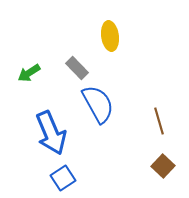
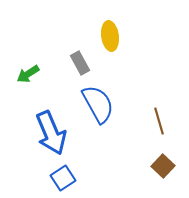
gray rectangle: moved 3 px right, 5 px up; rotated 15 degrees clockwise
green arrow: moved 1 px left, 1 px down
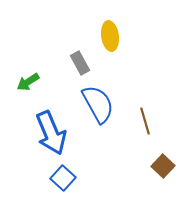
green arrow: moved 8 px down
brown line: moved 14 px left
blue square: rotated 15 degrees counterclockwise
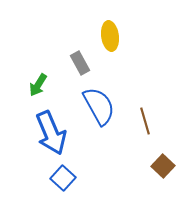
green arrow: moved 10 px right, 3 px down; rotated 25 degrees counterclockwise
blue semicircle: moved 1 px right, 2 px down
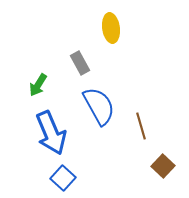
yellow ellipse: moved 1 px right, 8 px up
brown line: moved 4 px left, 5 px down
